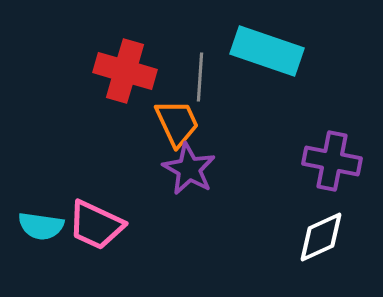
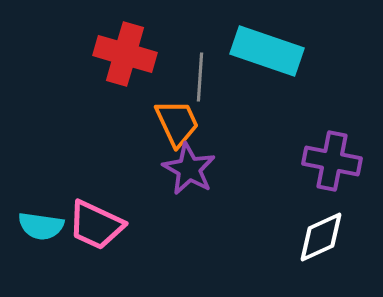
red cross: moved 17 px up
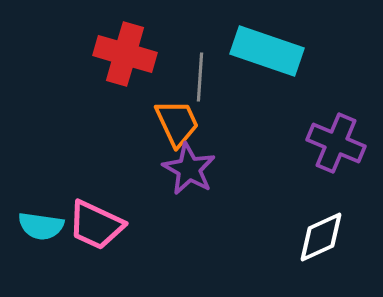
purple cross: moved 4 px right, 18 px up; rotated 12 degrees clockwise
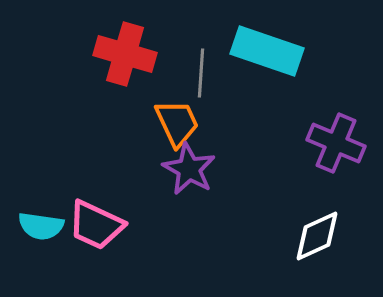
gray line: moved 1 px right, 4 px up
white diamond: moved 4 px left, 1 px up
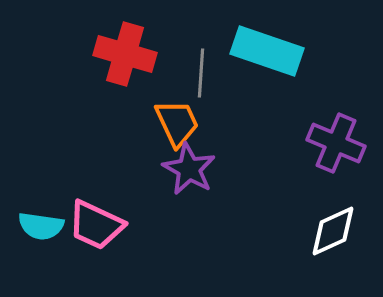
white diamond: moved 16 px right, 5 px up
